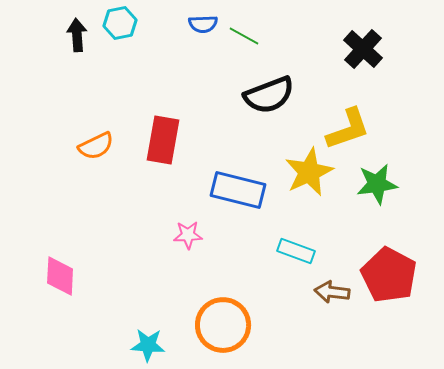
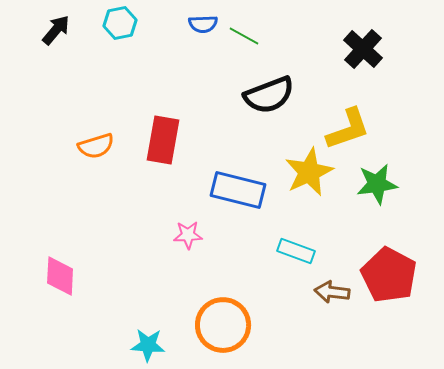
black arrow: moved 21 px left, 5 px up; rotated 44 degrees clockwise
orange semicircle: rotated 9 degrees clockwise
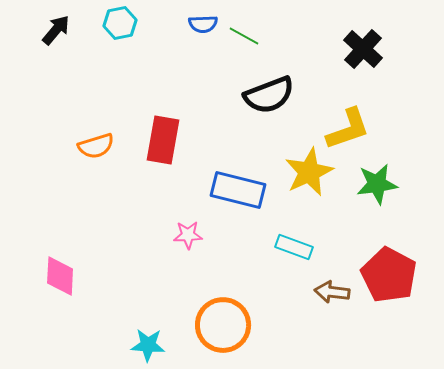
cyan rectangle: moved 2 px left, 4 px up
